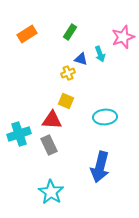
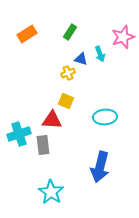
gray rectangle: moved 6 px left; rotated 18 degrees clockwise
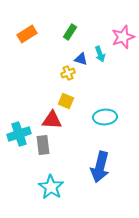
cyan star: moved 5 px up
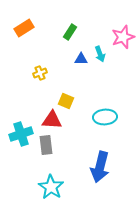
orange rectangle: moved 3 px left, 6 px up
blue triangle: rotated 16 degrees counterclockwise
yellow cross: moved 28 px left
cyan cross: moved 2 px right
gray rectangle: moved 3 px right
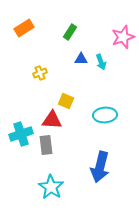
cyan arrow: moved 1 px right, 8 px down
cyan ellipse: moved 2 px up
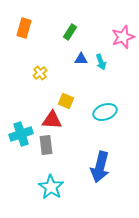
orange rectangle: rotated 42 degrees counterclockwise
yellow cross: rotated 16 degrees counterclockwise
cyan ellipse: moved 3 px up; rotated 15 degrees counterclockwise
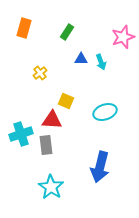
green rectangle: moved 3 px left
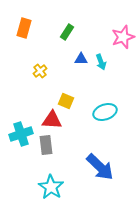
yellow cross: moved 2 px up
blue arrow: rotated 60 degrees counterclockwise
